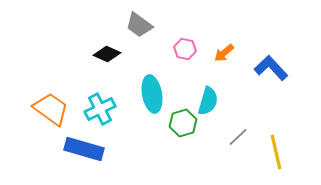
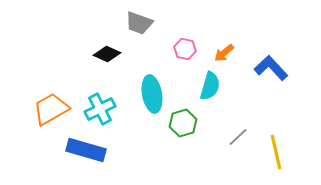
gray trapezoid: moved 2 px up; rotated 16 degrees counterclockwise
cyan semicircle: moved 2 px right, 15 px up
orange trapezoid: rotated 66 degrees counterclockwise
blue rectangle: moved 2 px right, 1 px down
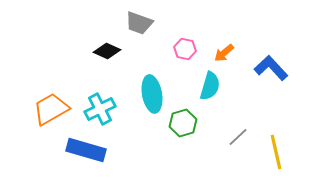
black diamond: moved 3 px up
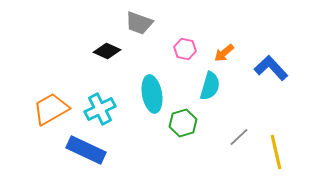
gray line: moved 1 px right
blue rectangle: rotated 9 degrees clockwise
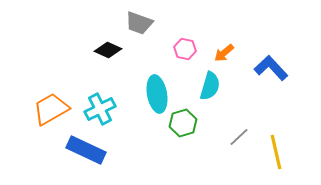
black diamond: moved 1 px right, 1 px up
cyan ellipse: moved 5 px right
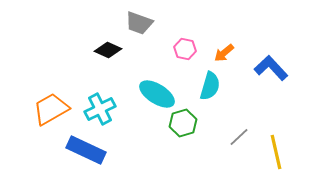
cyan ellipse: rotated 48 degrees counterclockwise
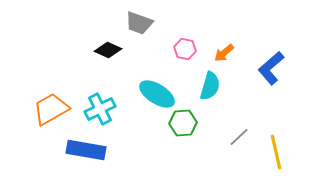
blue L-shape: rotated 88 degrees counterclockwise
green hexagon: rotated 12 degrees clockwise
blue rectangle: rotated 15 degrees counterclockwise
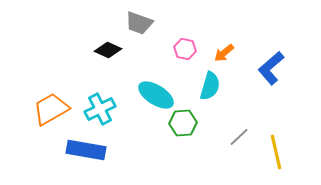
cyan ellipse: moved 1 px left, 1 px down
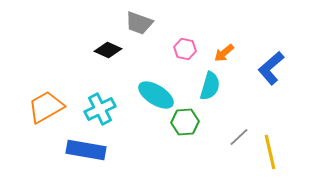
orange trapezoid: moved 5 px left, 2 px up
green hexagon: moved 2 px right, 1 px up
yellow line: moved 6 px left
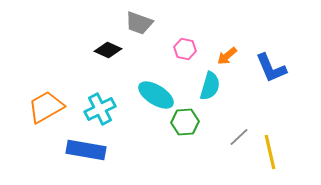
orange arrow: moved 3 px right, 3 px down
blue L-shape: rotated 72 degrees counterclockwise
